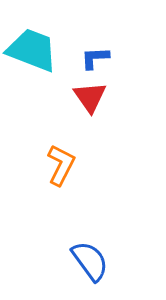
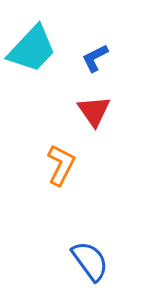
cyan trapezoid: moved 1 px up; rotated 112 degrees clockwise
blue L-shape: rotated 24 degrees counterclockwise
red triangle: moved 4 px right, 14 px down
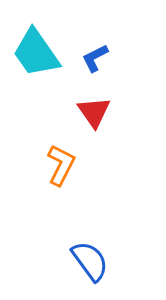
cyan trapezoid: moved 4 px right, 4 px down; rotated 102 degrees clockwise
red triangle: moved 1 px down
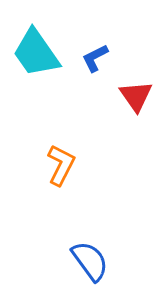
red triangle: moved 42 px right, 16 px up
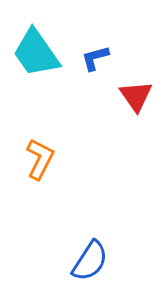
blue L-shape: rotated 12 degrees clockwise
orange L-shape: moved 21 px left, 6 px up
blue semicircle: rotated 69 degrees clockwise
